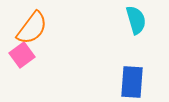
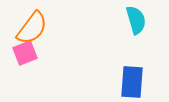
pink square: moved 3 px right, 2 px up; rotated 15 degrees clockwise
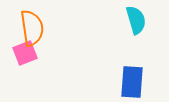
orange semicircle: rotated 45 degrees counterclockwise
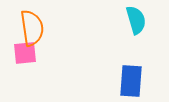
pink square: rotated 15 degrees clockwise
blue rectangle: moved 1 px left, 1 px up
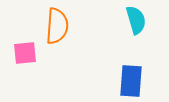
orange semicircle: moved 25 px right, 2 px up; rotated 12 degrees clockwise
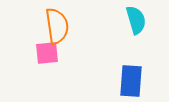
orange semicircle: rotated 12 degrees counterclockwise
pink square: moved 22 px right
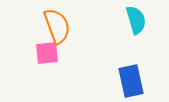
orange semicircle: rotated 12 degrees counterclockwise
blue rectangle: rotated 16 degrees counterclockwise
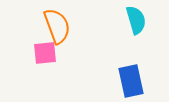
pink square: moved 2 px left
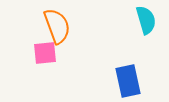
cyan semicircle: moved 10 px right
blue rectangle: moved 3 px left
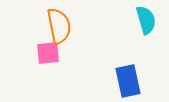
orange semicircle: moved 2 px right; rotated 9 degrees clockwise
pink square: moved 3 px right
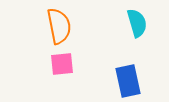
cyan semicircle: moved 9 px left, 3 px down
pink square: moved 14 px right, 11 px down
